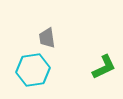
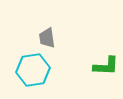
green L-shape: moved 2 px right, 1 px up; rotated 28 degrees clockwise
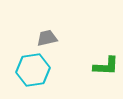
gray trapezoid: rotated 85 degrees clockwise
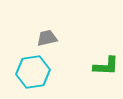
cyan hexagon: moved 2 px down
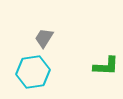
gray trapezoid: moved 3 px left; rotated 45 degrees counterclockwise
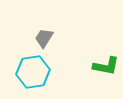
green L-shape: rotated 8 degrees clockwise
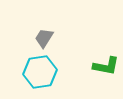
cyan hexagon: moved 7 px right
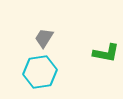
green L-shape: moved 13 px up
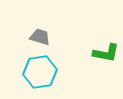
gray trapezoid: moved 4 px left, 1 px up; rotated 75 degrees clockwise
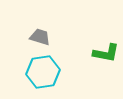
cyan hexagon: moved 3 px right
